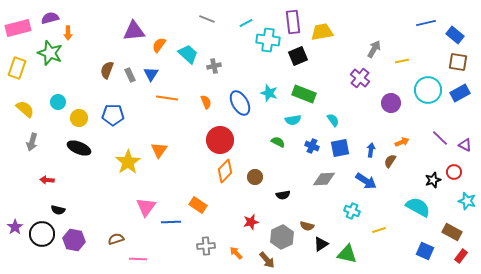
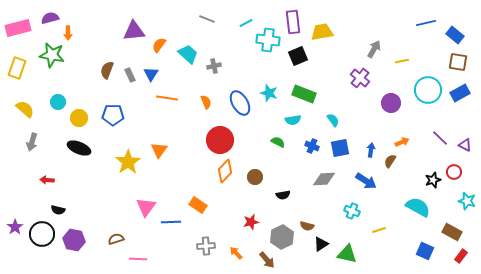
green star at (50, 53): moved 2 px right, 2 px down; rotated 10 degrees counterclockwise
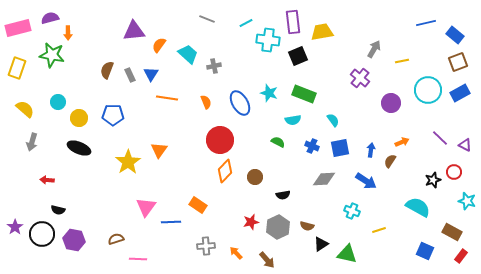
brown square at (458, 62): rotated 30 degrees counterclockwise
gray hexagon at (282, 237): moved 4 px left, 10 px up
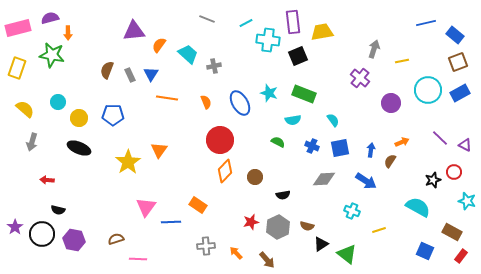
gray arrow at (374, 49): rotated 12 degrees counterclockwise
green triangle at (347, 254): rotated 25 degrees clockwise
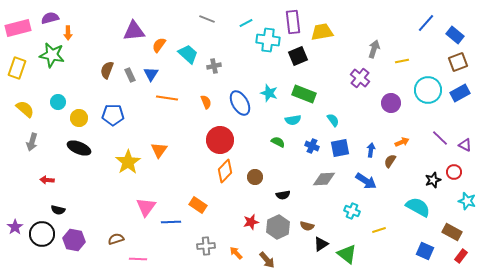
blue line at (426, 23): rotated 36 degrees counterclockwise
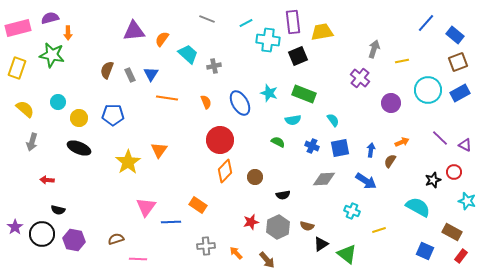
orange semicircle at (159, 45): moved 3 px right, 6 px up
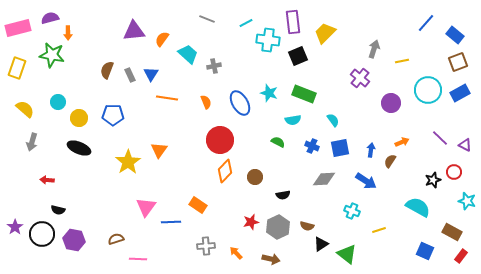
yellow trapezoid at (322, 32): moved 3 px right, 1 px down; rotated 35 degrees counterclockwise
brown arrow at (267, 260): moved 4 px right, 1 px up; rotated 36 degrees counterclockwise
